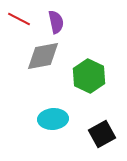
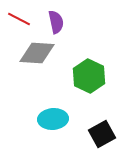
gray diamond: moved 6 px left, 3 px up; rotated 15 degrees clockwise
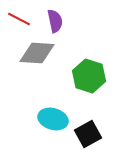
purple semicircle: moved 1 px left, 1 px up
green hexagon: rotated 8 degrees counterclockwise
cyan ellipse: rotated 20 degrees clockwise
black square: moved 14 px left
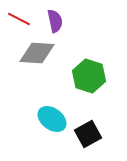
cyan ellipse: moved 1 px left; rotated 20 degrees clockwise
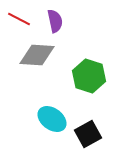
gray diamond: moved 2 px down
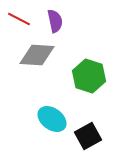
black square: moved 2 px down
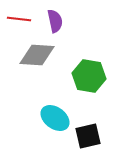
red line: rotated 20 degrees counterclockwise
green hexagon: rotated 8 degrees counterclockwise
cyan ellipse: moved 3 px right, 1 px up
black square: rotated 16 degrees clockwise
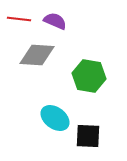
purple semicircle: rotated 55 degrees counterclockwise
black square: rotated 16 degrees clockwise
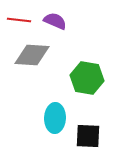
red line: moved 1 px down
gray diamond: moved 5 px left
green hexagon: moved 2 px left, 2 px down
cyan ellipse: rotated 56 degrees clockwise
